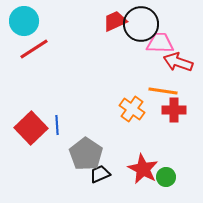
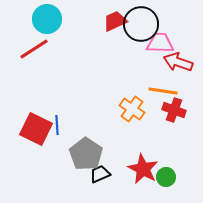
cyan circle: moved 23 px right, 2 px up
red cross: rotated 20 degrees clockwise
red square: moved 5 px right, 1 px down; rotated 20 degrees counterclockwise
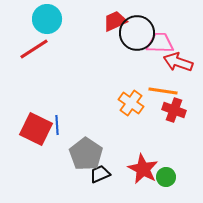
black circle: moved 4 px left, 9 px down
orange cross: moved 1 px left, 6 px up
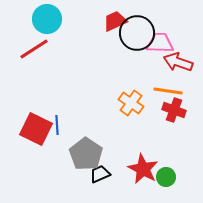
orange line: moved 5 px right
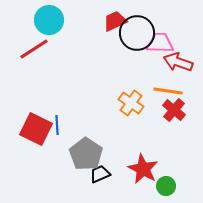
cyan circle: moved 2 px right, 1 px down
red cross: rotated 20 degrees clockwise
green circle: moved 9 px down
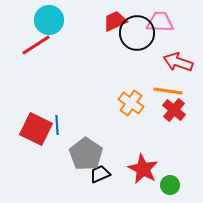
pink trapezoid: moved 21 px up
red line: moved 2 px right, 4 px up
green circle: moved 4 px right, 1 px up
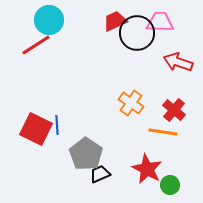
orange line: moved 5 px left, 41 px down
red star: moved 4 px right
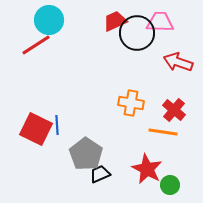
orange cross: rotated 25 degrees counterclockwise
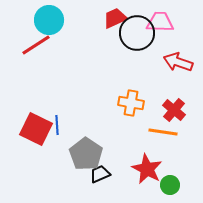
red trapezoid: moved 3 px up
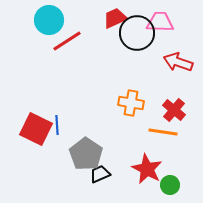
red line: moved 31 px right, 4 px up
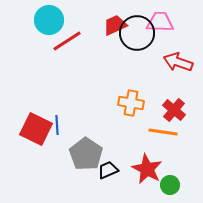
red trapezoid: moved 7 px down
black trapezoid: moved 8 px right, 4 px up
